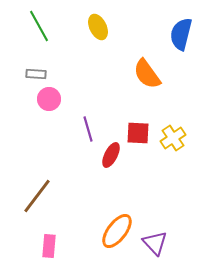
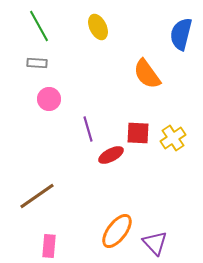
gray rectangle: moved 1 px right, 11 px up
red ellipse: rotated 35 degrees clockwise
brown line: rotated 18 degrees clockwise
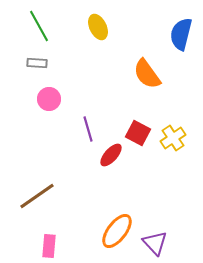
red square: rotated 25 degrees clockwise
red ellipse: rotated 20 degrees counterclockwise
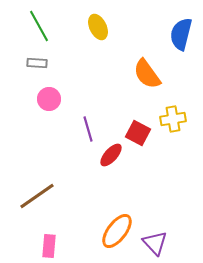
yellow cross: moved 19 px up; rotated 25 degrees clockwise
